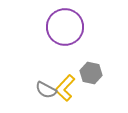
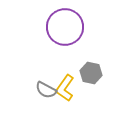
yellow L-shape: rotated 8 degrees counterclockwise
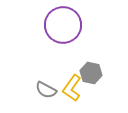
purple circle: moved 2 px left, 2 px up
yellow L-shape: moved 7 px right
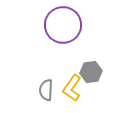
gray hexagon: moved 1 px up; rotated 20 degrees counterclockwise
gray semicircle: rotated 65 degrees clockwise
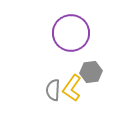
purple circle: moved 8 px right, 8 px down
gray semicircle: moved 7 px right
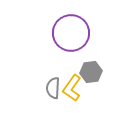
gray semicircle: moved 2 px up
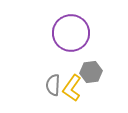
gray semicircle: moved 3 px up
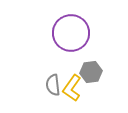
gray semicircle: rotated 10 degrees counterclockwise
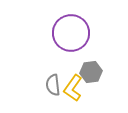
yellow L-shape: moved 1 px right
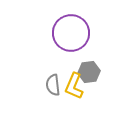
gray hexagon: moved 2 px left
yellow L-shape: moved 1 px right, 2 px up; rotated 12 degrees counterclockwise
